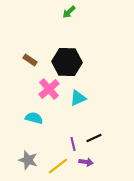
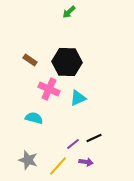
pink cross: rotated 25 degrees counterclockwise
purple line: rotated 64 degrees clockwise
yellow line: rotated 10 degrees counterclockwise
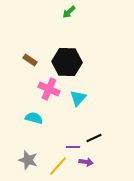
cyan triangle: rotated 24 degrees counterclockwise
purple line: moved 3 px down; rotated 40 degrees clockwise
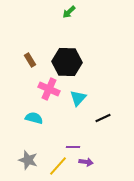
brown rectangle: rotated 24 degrees clockwise
black line: moved 9 px right, 20 px up
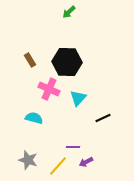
purple arrow: rotated 144 degrees clockwise
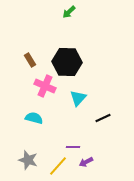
pink cross: moved 4 px left, 3 px up
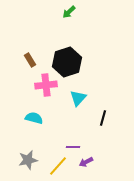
black hexagon: rotated 20 degrees counterclockwise
pink cross: moved 1 px right, 1 px up; rotated 30 degrees counterclockwise
black line: rotated 49 degrees counterclockwise
gray star: rotated 30 degrees counterclockwise
